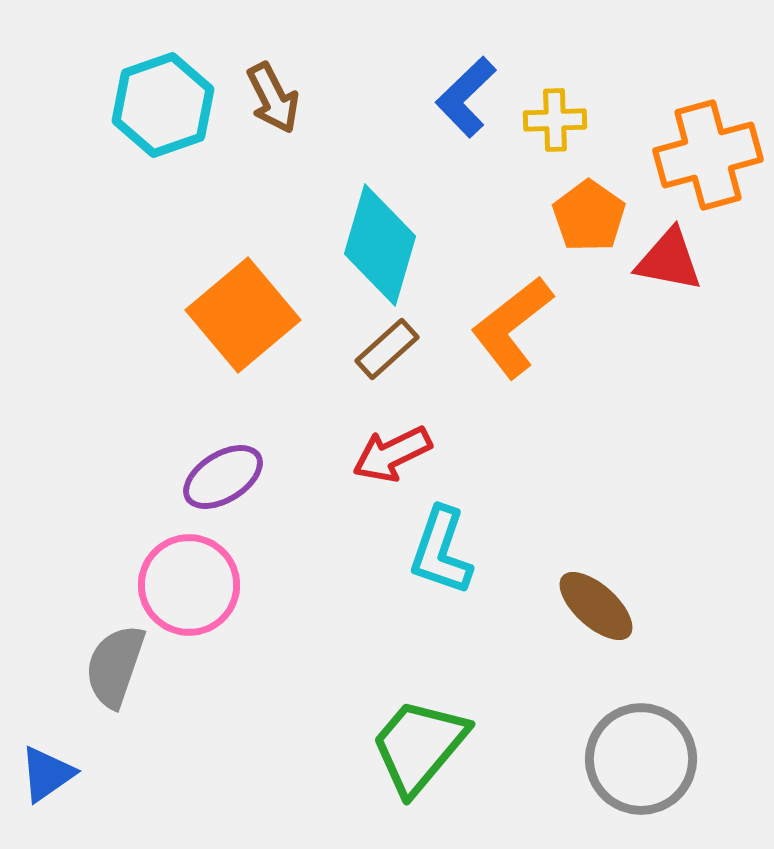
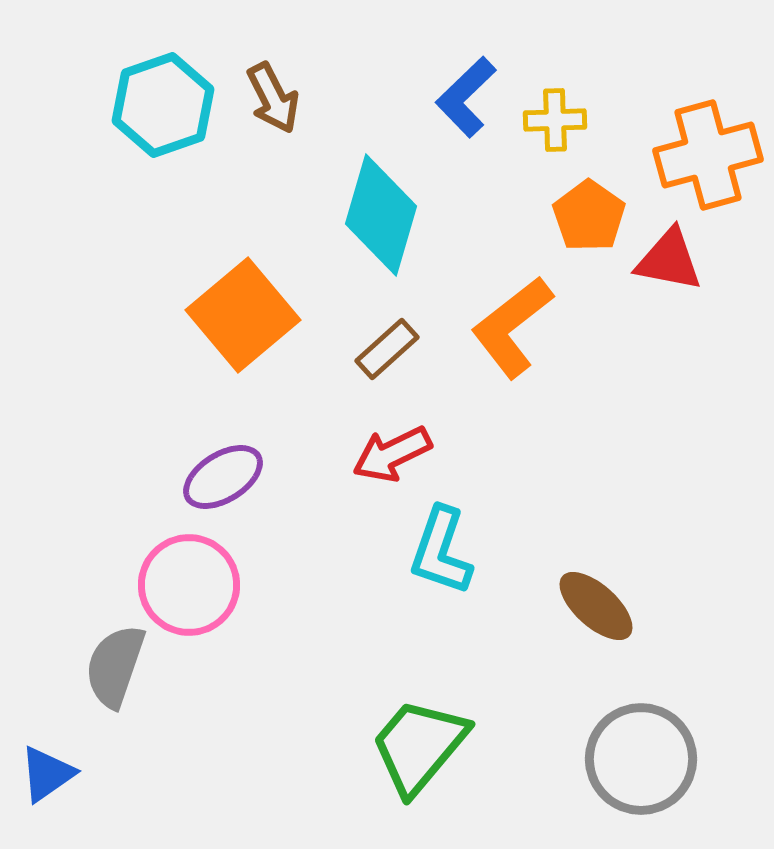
cyan diamond: moved 1 px right, 30 px up
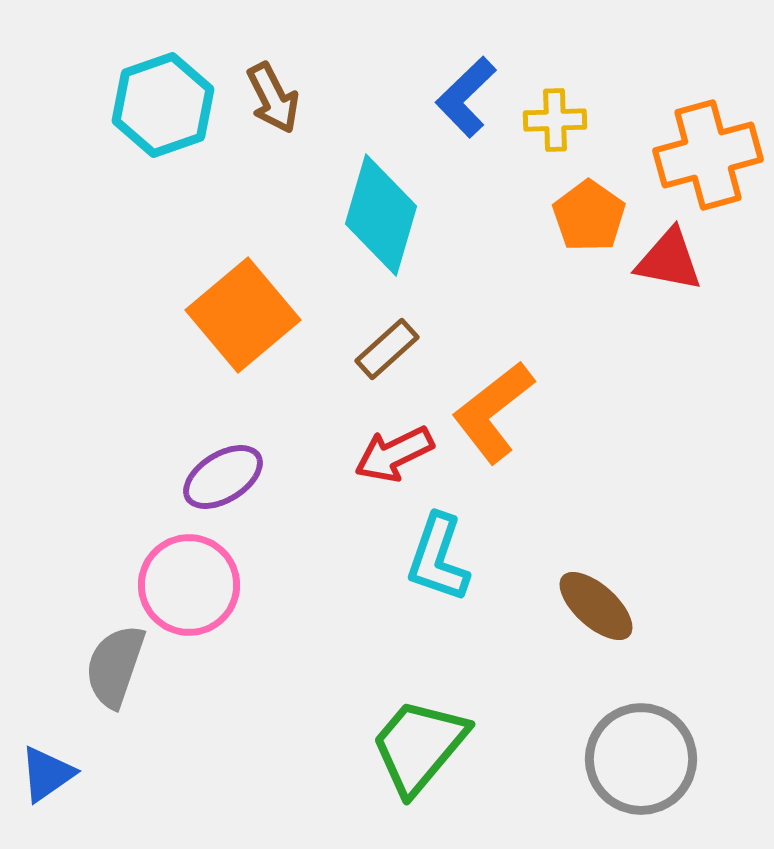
orange L-shape: moved 19 px left, 85 px down
red arrow: moved 2 px right
cyan L-shape: moved 3 px left, 7 px down
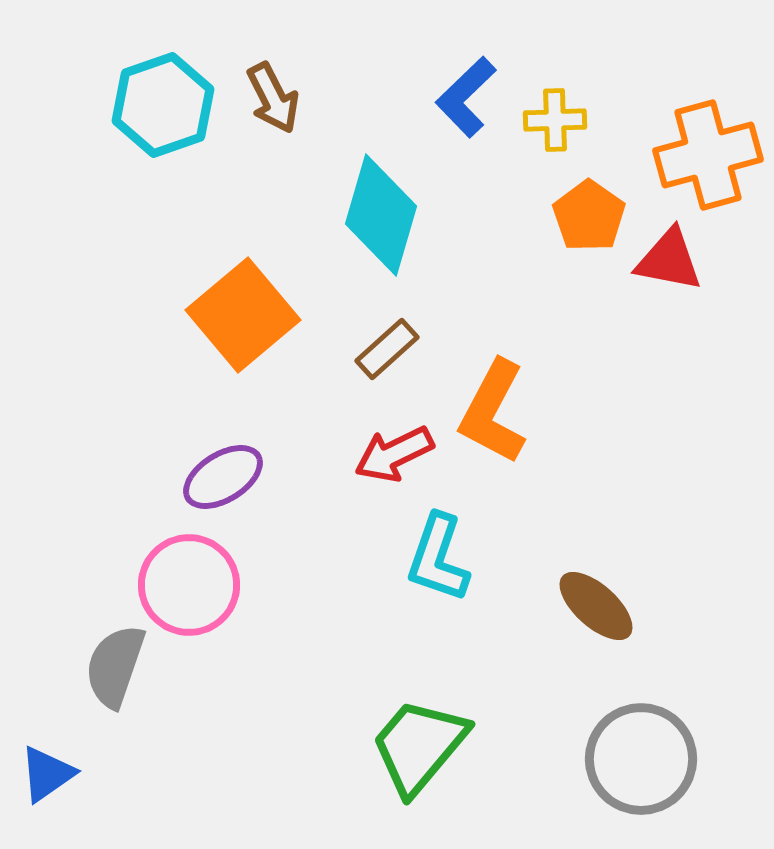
orange L-shape: rotated 24 degrees counterclockwise
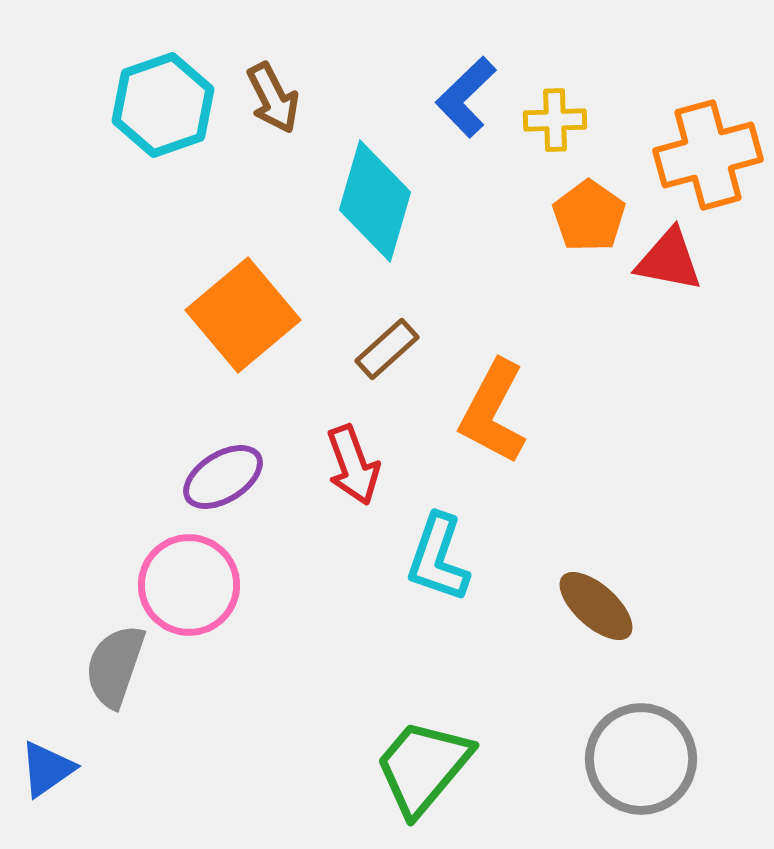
cyan diamond: moved 6 px left, 14 px up
red arrow: moved 41 px left, 11 px down; rotated 84 degrees counterclockwise
green trapezoid: moved 4 px right, 21 px down
blue triangle: moved 5 px up
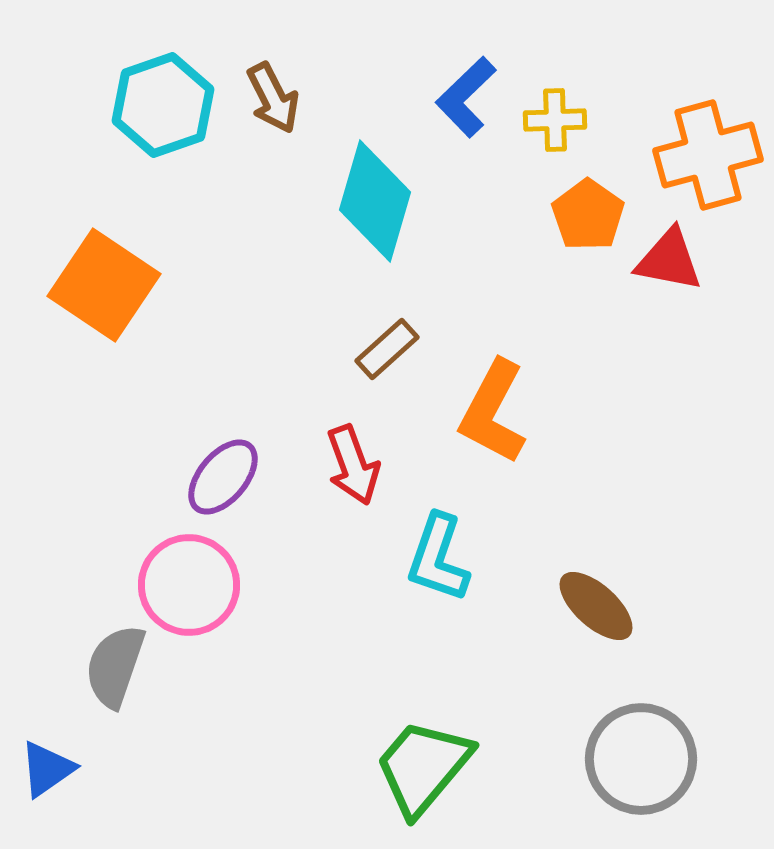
orange pentagon: moved 1 px left, 1 px up
orange square: moved 139 px left, 30 px up; rotated 16 degrees counterclockwise
purple ellipse: rotated 18 degrees counterclockwise
